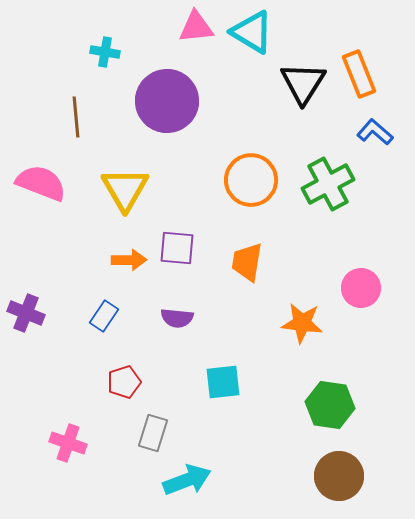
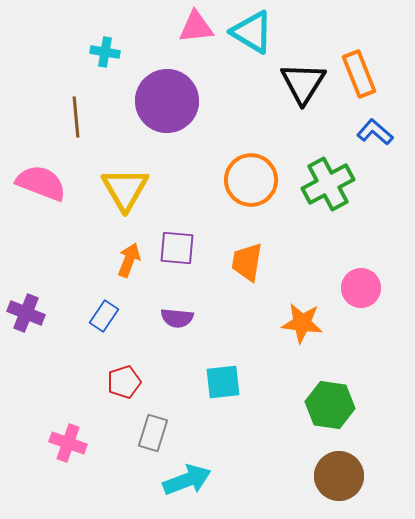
orange arrow: rotated 68 degrees counterclockwise
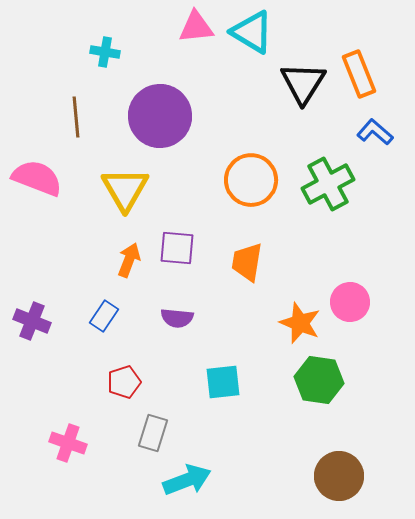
purple circle: moved 7 px left, 15 px down
pink semicircle: moved 4 px left, 5 px up
pink circle: moved 11 px left, 14 px down
purple cross: moved 6 px right, 8 px down
orange star: moved 2 px left; rotated 15 degrees clockwise
green hexagon: moved 11 px left, 25 px up
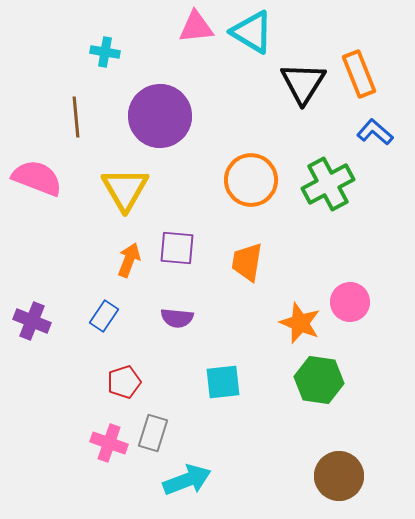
pink cross: moved 41 px right
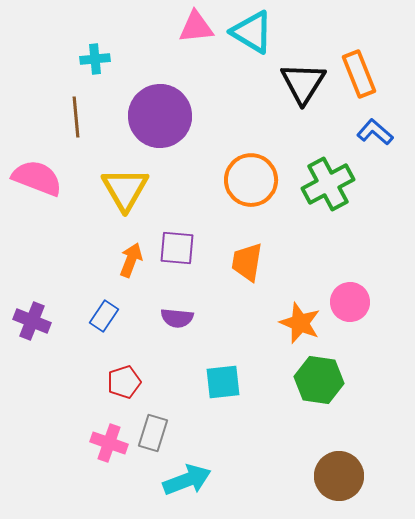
cyan cross: moved 10 px left, 7 px down; rotated 16 degrees counterclockwise
orange arrow: moved 2 px right
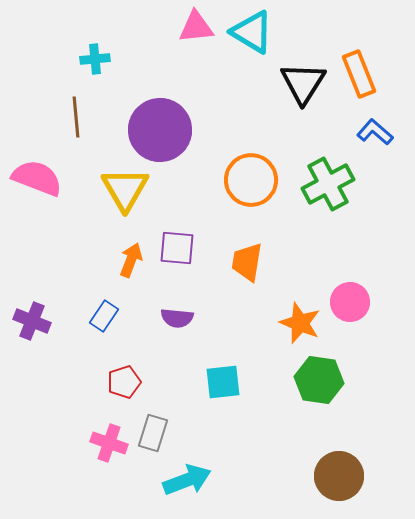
purple circle: moved 14 px down
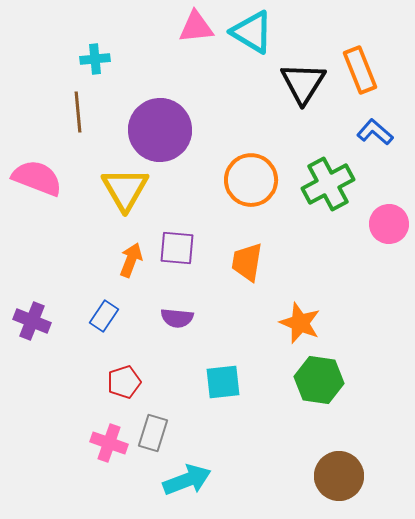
orange rectangle: moved 1 px right, 4 px up
brown line: moved 2 px right, 5 px up
pink circle: moved 39 px right, 78 px up
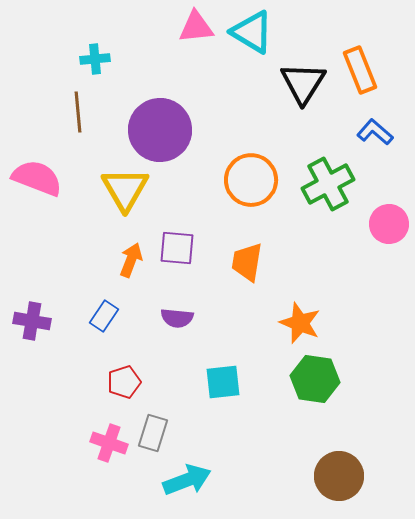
purple cross: rotated 12 degrees counterclockwise
green hexagon: moved 4 px left, 1 px up
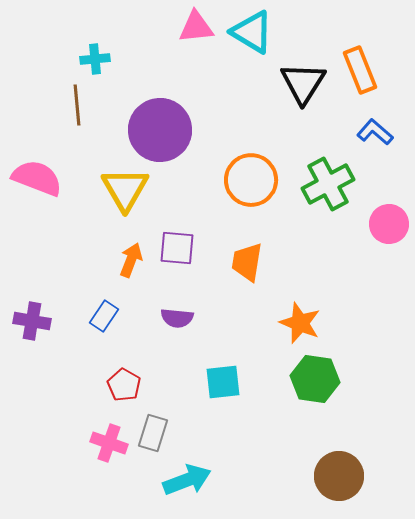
brown line: moved 1 px left, 7 px up
red pentagon: moved 3 px down; rotated 24 degrees counterclockwise
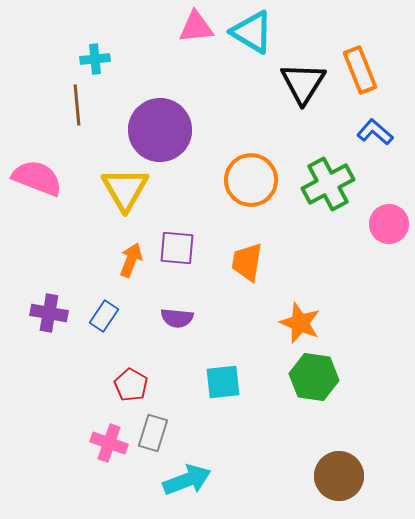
purple cross: moved 17 px right, 8 px up
green hexagon: moved 1 px left, 2 px up
red pentagon: moved 7 px right
